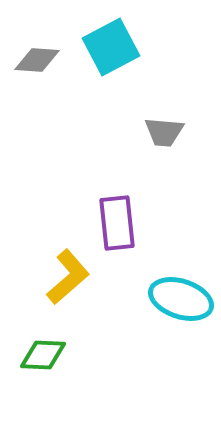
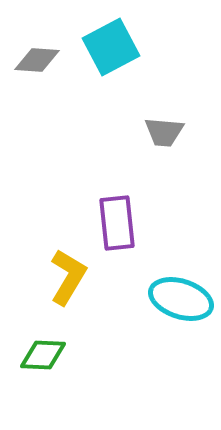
yellow L-shape: rotated 18 degrees counterclockwise
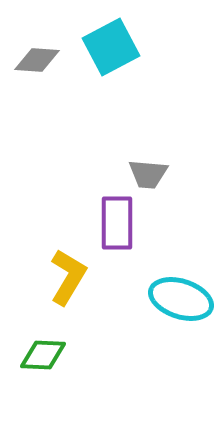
gray trapezoid: moved 16 px left, 42 px down
purple rectangle: rotated 6 degrees clockwise
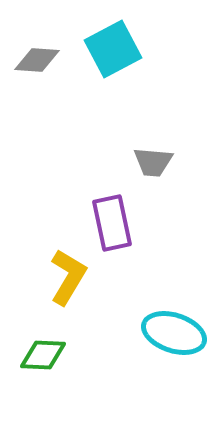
cyan square: moved 2 px right, 2 px down
gray trapezoid: moved 5 px right, 12 px up
purple rectangle: moved 5 px left; rotated 12 degrees counterclockwise
cyan ellipse: moved 7 px left, 34 px down
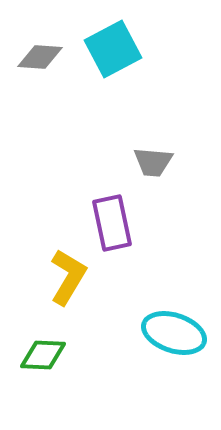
gray diamond: moved 3 px right, 3 px up
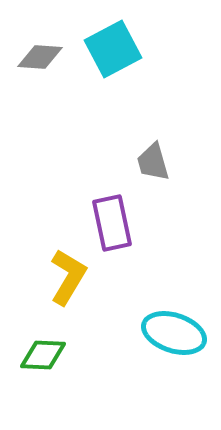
gray trapezoid: rotated 69 degrees clockwise
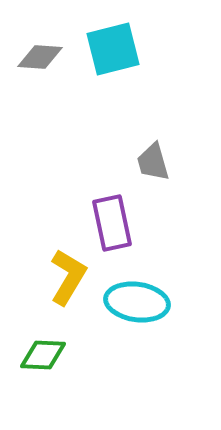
cyan square: rotated 14 degrees clockwise
cyan ellipse: moved 37 px left, 31 px up; rotated 10 degrees counterclockwise
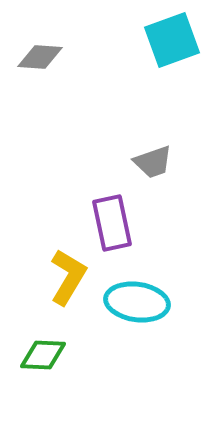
cyan square: moved 59 px right, 9 px up; rotated 6 degrees counterclockwise
gray trapezoid: rotated 93 degrees counterclockwise
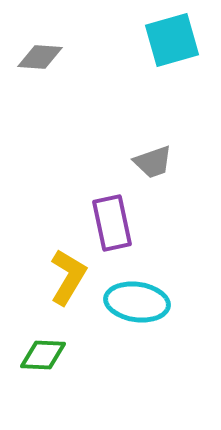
cyan square: rotated 4 degrees clockwise
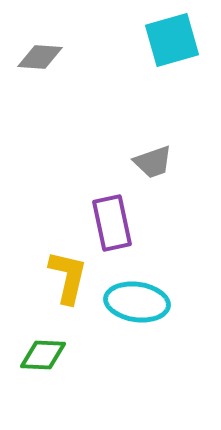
yellow L-shape: rotated 18 degrees counterclockwise
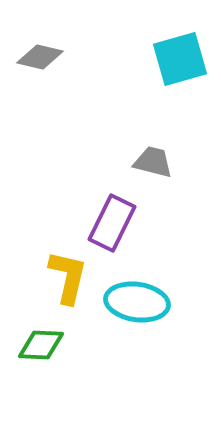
cyan square: moved 8 px right, 19 px down
gray diamond: rotated 9 degrees clockwise
gray trapezoid: rotated 147 degrees counterclockwise
purple rectangle: rotated 38 degrees clockwise
green diamond: moved 2 px left, 10 px up
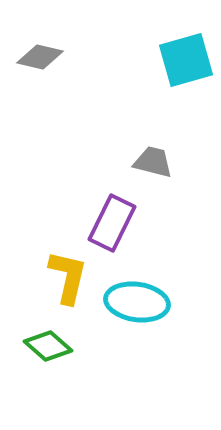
cyan square: moved 6 px right, 1 px down
green diamond: moved 7 px right, 1 px down; rotated 39 degrees clockwise
